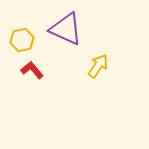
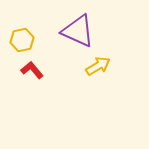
purple triangle: moved 12 px right, 2 px down
yellow arrow: rotated 25 degrees clockwise
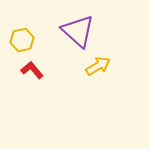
purple triangle: rotated 18 degrees clockwise
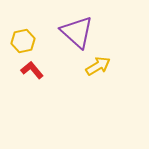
purple triangle: moved 1 px left, 1 px down
yellow hexagon: moved 1 px right, 1 px down
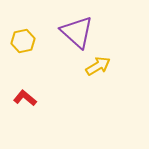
red L-shape: moved 7 px left, 28 px down; rotated 10 degrees counterclockwise
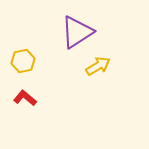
purple triangle: rotated 45 degrees clockwise
yellow hexagon: moved 20 px down
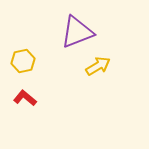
purple triangle: rotated 12 degrees clockwise
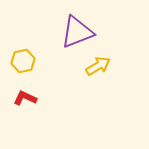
red L-shape: rotated 15 degrees counterclockwise
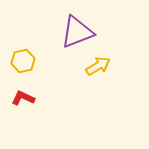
red L-shape: moved 2 px left
